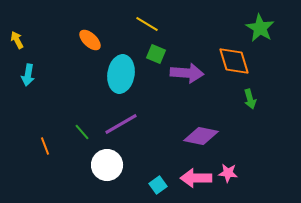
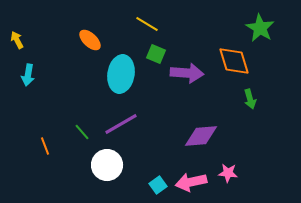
purple diamond: rotated 16 degrees counterclockwise
pink arrow: moved 5 px left, 4 px down; rotated 12 degrees counterclockwise
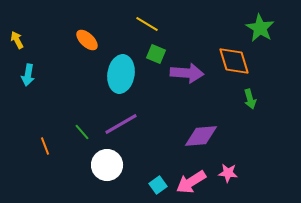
orange ellipse: moved 3 px left
pink arrow: rotated 20 degrees counterclockwise
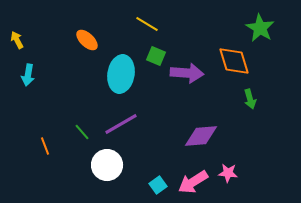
green square: moved 2 px down
pink arrow: moved 2 px right
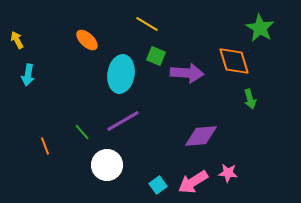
purple line: moved 2 px right, 3 px up
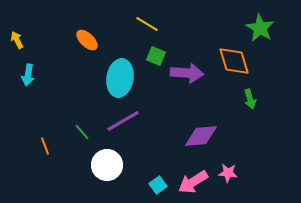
cyan ellipse: moved 1 px left, 4 px down
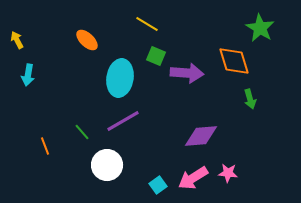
pink arrow: moved 4 px up
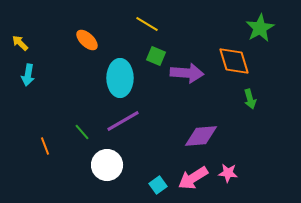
green star: rotated 12 degrees clockwise
yellow arrow: moved 3 px right, 3 px down; rotated 18 degrees counterclockwise
cyan ellipse: rotated 9 degrees counterclockwise
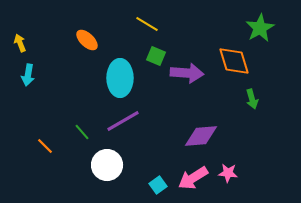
yellow arrow: rotated 24 degrees clockwise
green arrow: moved 2 px right
orange line: rotated 24 degrees counterclockwise
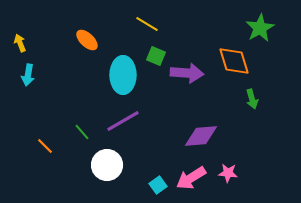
cyan ellipse: moved 3 px right, 3 px up
pink arrow: moved 2 px left
